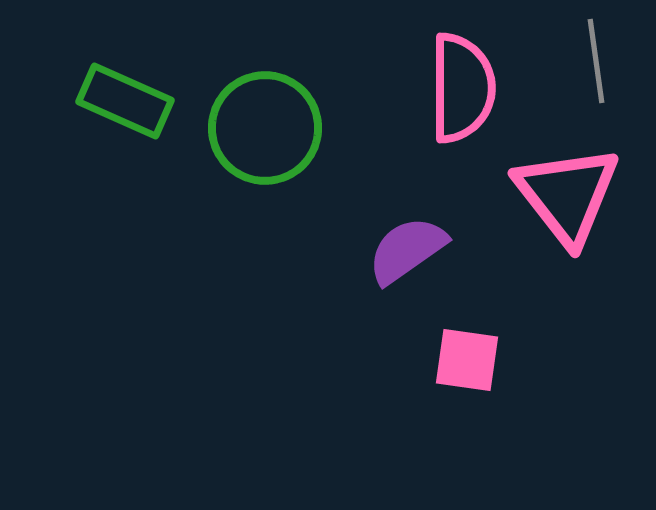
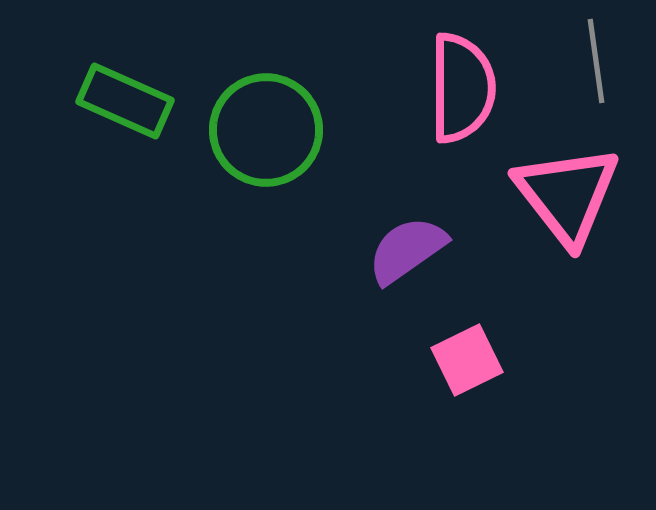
green circle: moved 1 px right, 2 px down
pink square: rotated 34 degrees counterclockwise
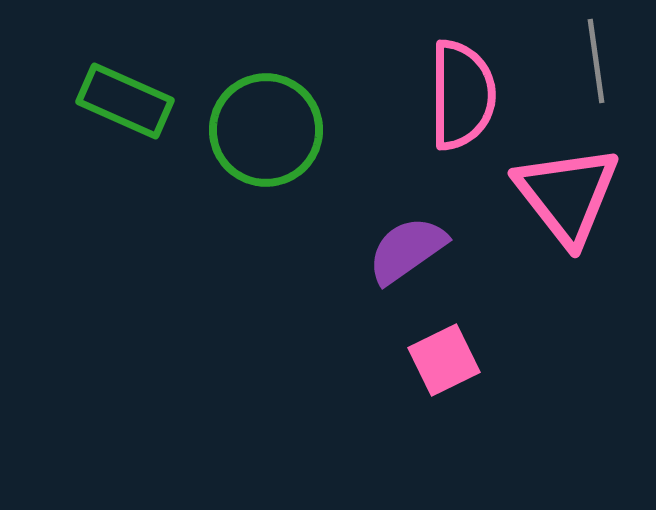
pink semicircle: moved 7 px down
pink square: moved 23 px left
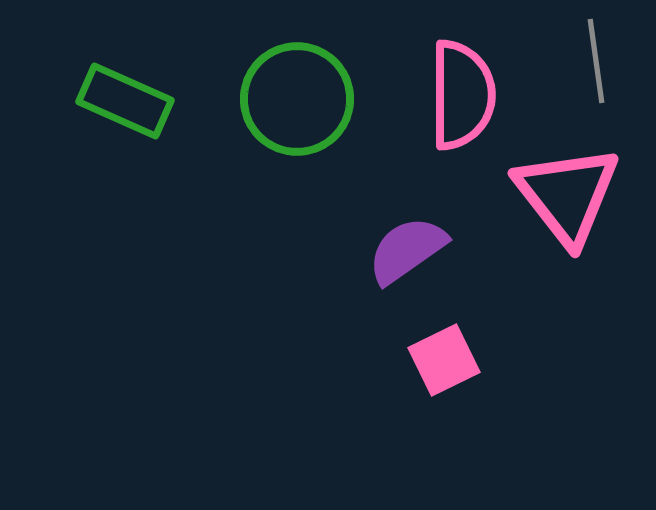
green circle: moved 31 px right, 31 px up
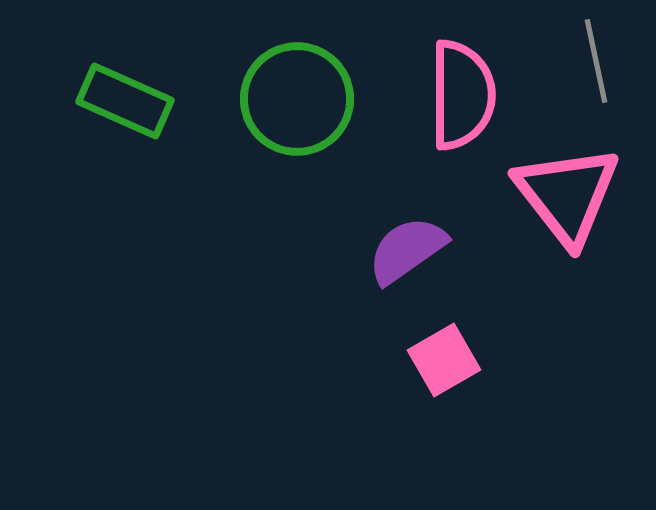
gray line: rotated 4 degrees counterclockwise
pink square: rotated 4 degrees counterclockwise
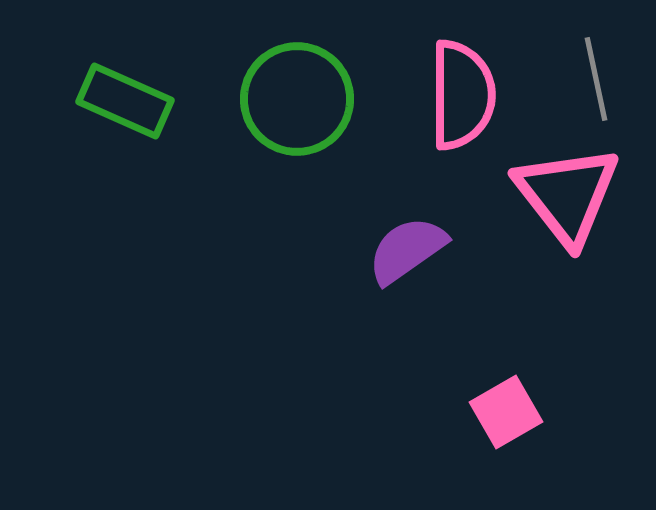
gray line: moved 18 px down
pink square: moved 62 px right, 52 px down
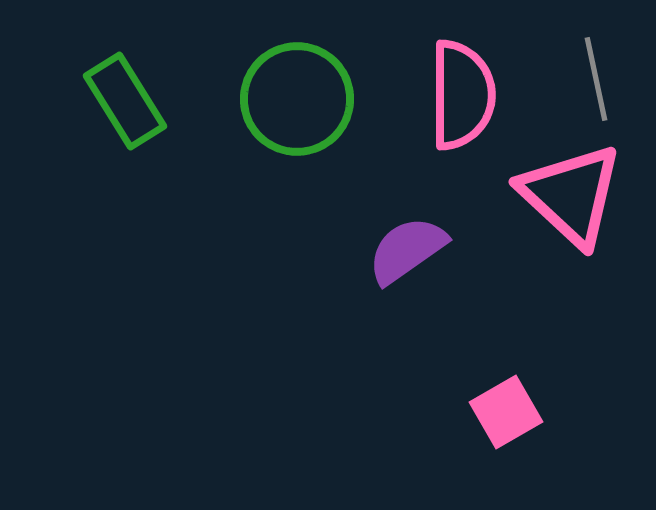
green rectangle: rotated 34 degrees clockwise
pink triangle: moved 4 px right; rotated 9 degrees counterclockwise
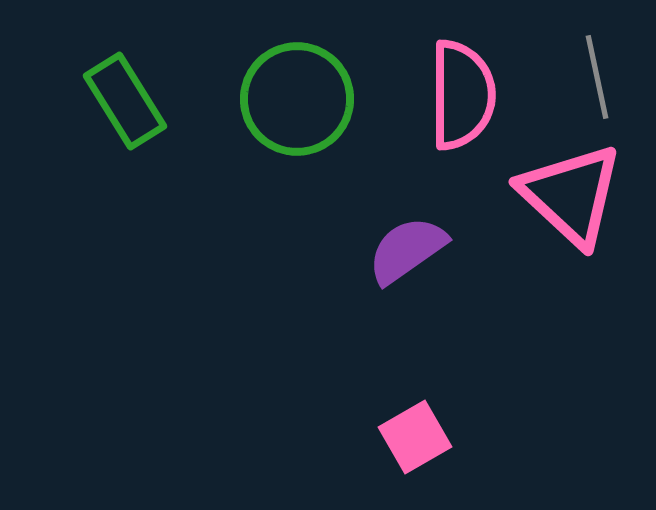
gray line: moved 1 px right, 2 px up
pink square: moved 91 px left, 25 px down
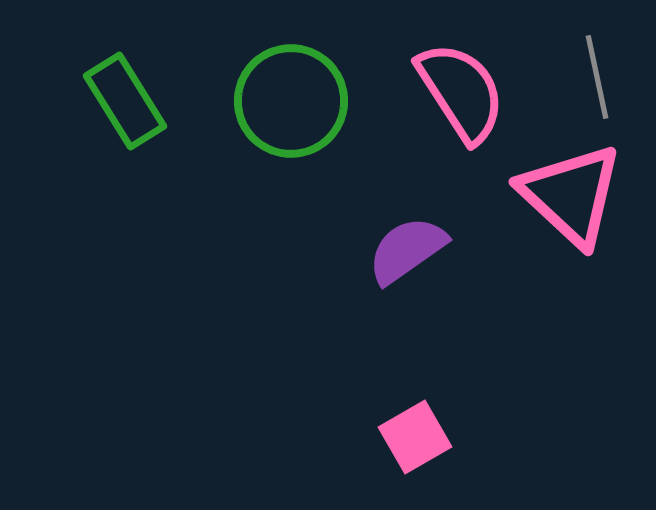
pink semicircle: moved 1 px left, 3 px up; rotated 33 degrees counterclockwise
green circle: moved 6 px left, 2 px down
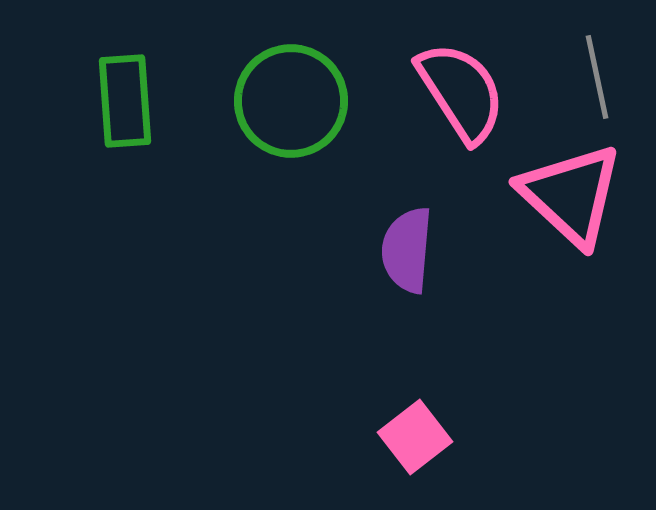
green rectangle: rotated 28 degrees clockwise
purple semicircle: rotated 50 degrees counterclockwise
pink square: rotated 8 degrees counterclockwise
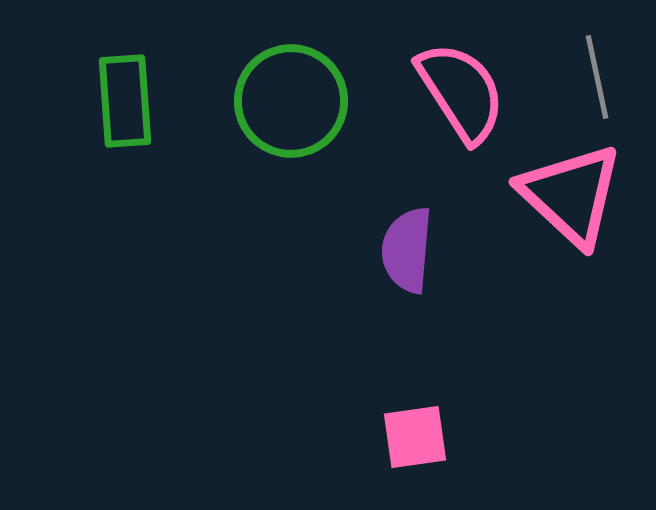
pink square: rotated 30 degrees clockwise
